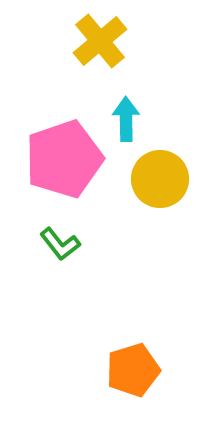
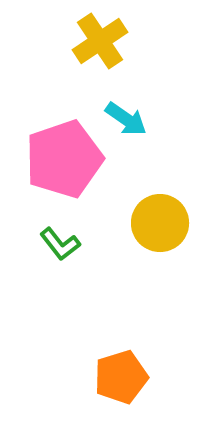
yellow cross: rotated 6 degrees clockwise
cyan arrow: rotated 126 degrees clockwise
yellow circle: moved 44 px down
orange pentagon: moved 12 px left, 7 px down
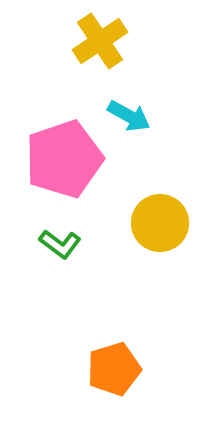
cyan arrow: moved 3 px right, 3 px up; rotated 6 degrees counterclockwise
green L-shape: rotated 15 degrees counterclockwise
orange pentagon: moved 7 px left, 8 px up
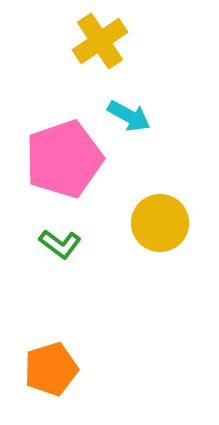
orange pentagon: moved 63 px left
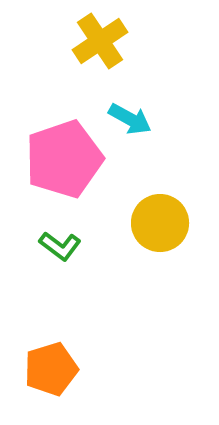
cyan arrow: moved 1 px right, 3 px down
green L-shape: moved 2 px down
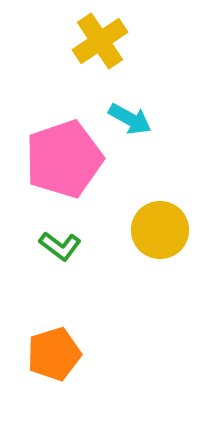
yellow circle: moved 7 px down
orange pentagon: moved 3 px right, 15 px up
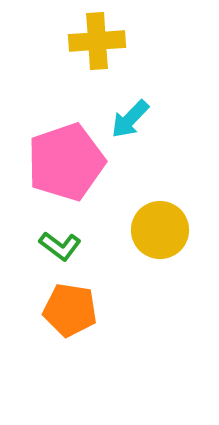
yellow cross: moved 3 px left; rotated 30 degrees clockwise
cyan arrow: rotated 105 degrees clockwise
pink pentagon: moved 2 px right, 3 px down
orange pentagon: moved 16 px right, 44 px up; rotated 26 degrees clockwise
